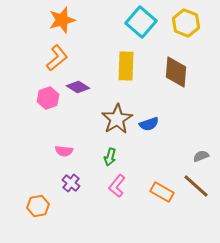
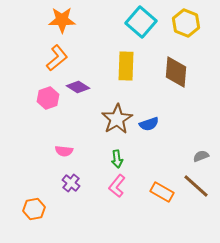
orange star: rotated 16 degrees clockwise
green arrow: moved 7 px right, 2 px down; rotated 24 degrees counterclockwise
orange hexagon: moved 4 px left, 3 px down
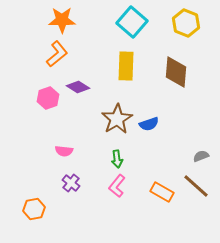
cyan square: moved 9 px left
orange L-shape: moved 4 px up
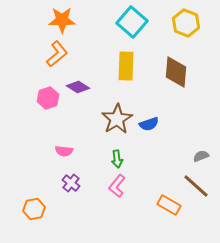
orange rectangle: moved 7 px right, 13 px down
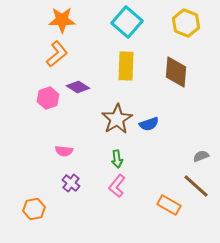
cyan square: moved 5 px left
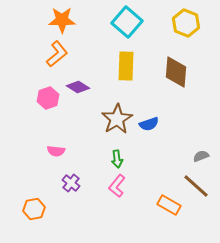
pink semicircle: moved 8 px left
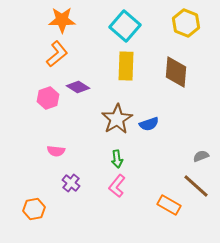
cyan square: moved 2 px left, 4 px down
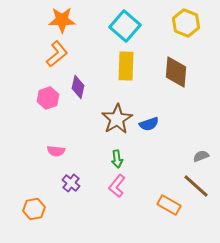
purple diamond: rotated 70 degrees clockwise
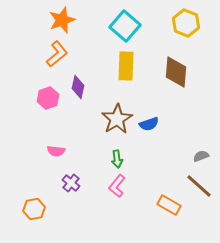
orange star: rotated 20 degrees counterclockwise
brown line: moved 3 px right
